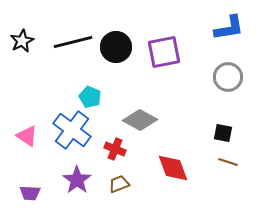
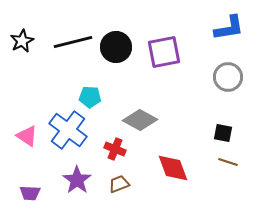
cyan pentagon: rotated 20 degrees counterclockwise
blue cross: moved 4 px left
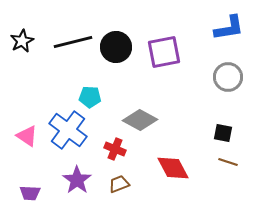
red diamond: rotated 8 degrees counterclockwise
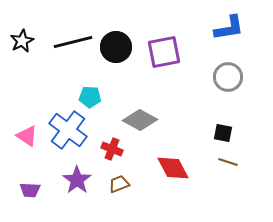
red cross: moved 3 px left
purple trapezoid: moved 3 px up
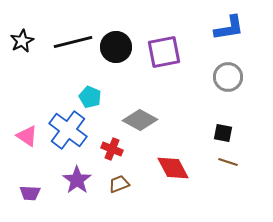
cyan pentagon: rotated 20 degrees clockwise
purple trapezoid: moved 3 px down
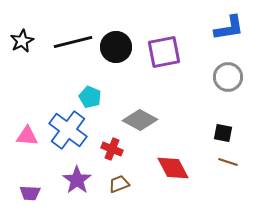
pink triangle: rotated 30 degrees counterclockwise
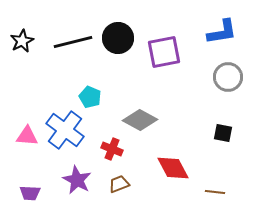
blue L-shape: moved 7 px left, 4 px down
black circle: moved 2 px right, 9 px up
blue cross: moved 3 px left
brown line: moved 13 px left, 30 px down; rotated 12 degrees counterclockwise
purple star: rotated 8 degrees counterclockwise
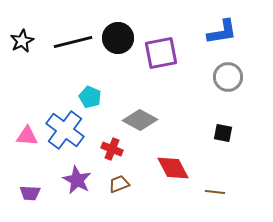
purple square: moved 3 px left, 1 px down
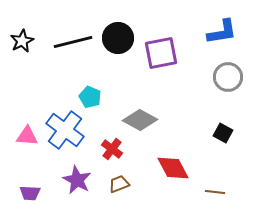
black square: rotated 18 degrees clockwise
red cross: rotated 15 degrees clockwise
